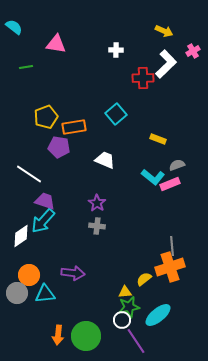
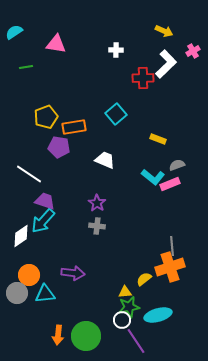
cyan semicircle: moved 5 px down; rotated 72 degrees counterclockwise
cyan ellipse: rotated 24 degrees clockwise
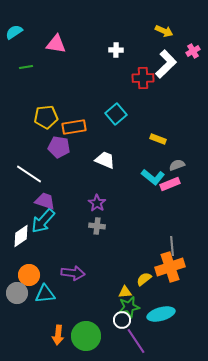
yellow pentagon: rotated 15 degrees clockwise
cyan ellipse: moved 3 px right, 1 px up
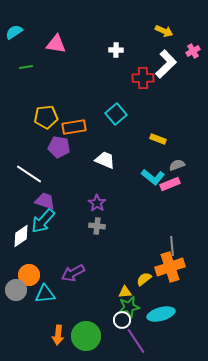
purple arrow: rotated 145 degrees clockwise
gray circle: moved 1 px left, 3 px up
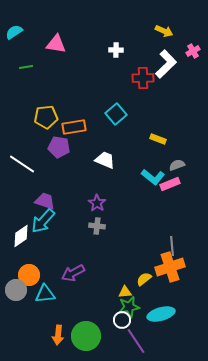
white line: moved 7 px left, 10 px up
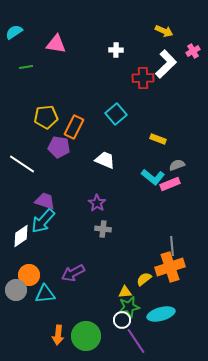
orange rectangle: rotated 55 degrees counterclockwise
gray cross: moved 6 px right, 3 px down
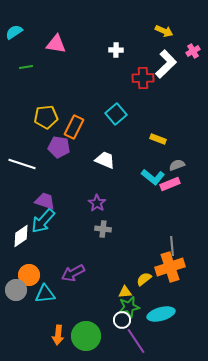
white line: rotated 16 degrees counterclockwise
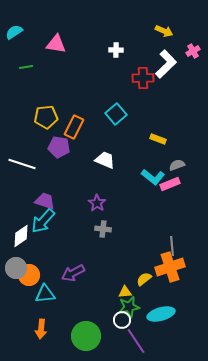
gray circle: moved 22 px up
orange arrow: moved 17 px left, 6 px up
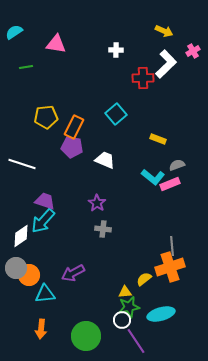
purple pentagon: moved 13 px right
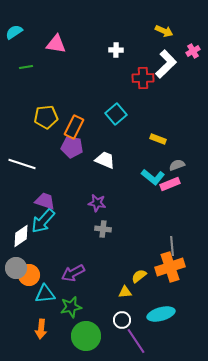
purple star: rotated 24 degrees counterclockwise
yellow semicircle: moved 5 px left, 3 px up
green star: moved 58 px left
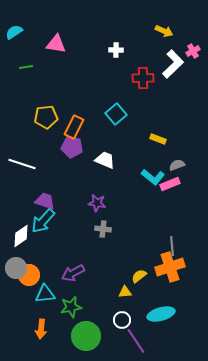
white L-shape: moved 7 px right
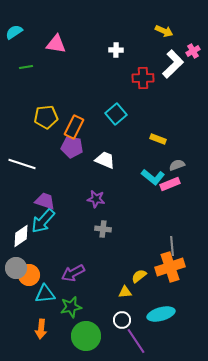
purple star: moved 1 px left, 4 px up
